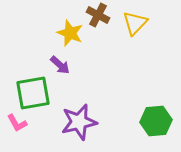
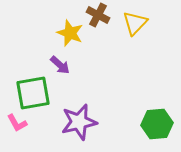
green hexagon: moved 1 px right, 3 px down
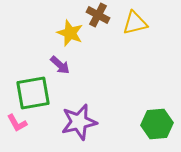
yellow triangle: rotated 32 degrees clockwise
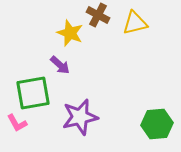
purple star: moved 1 px right, 5 px up
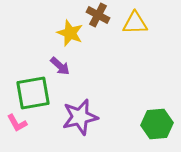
yellow triangle: rotated 12 degrees clockwise
purple arrow: moved 1 px down
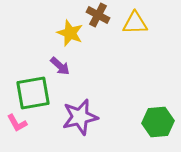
green hexagon: moved 1 px right, 2 px up
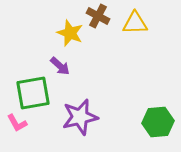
brown cross: moved 1 px down
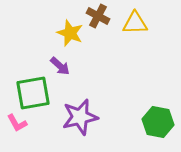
green hexagon: rotated 16 degrees clockwise
